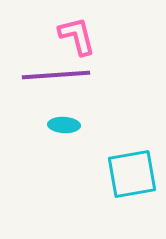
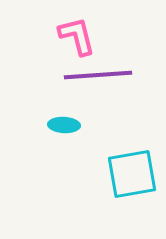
purple line: moved 42 px right
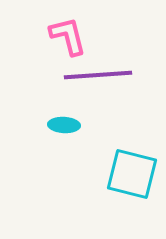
pink L-shape: moved 9 px left
cyan square: rotated 24 degrees clockwise
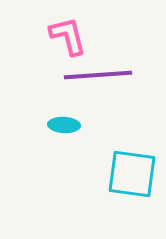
cyan square: rotated 6 degrees counterclockwise
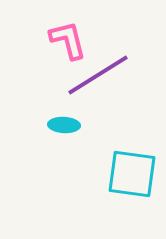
pink L-shape: moved 4 px down
purple line: rotated 28 degrees counterclockwise
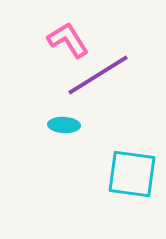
pink L-shape: rotated 18 degrees counterclockwise
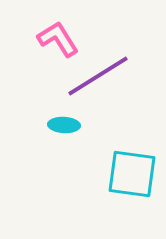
pink L-shape: moved 10 px left, 1 px up
purple line: moved 1 px down
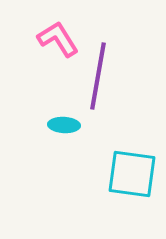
purple line: rotated 48 degrees counterclockwise
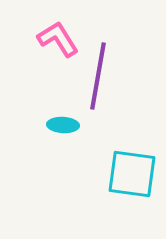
cyan ellipse: moved 1 px left
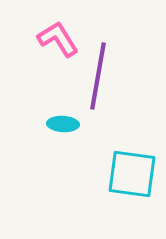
cyan ellipse: moved 1 px up
